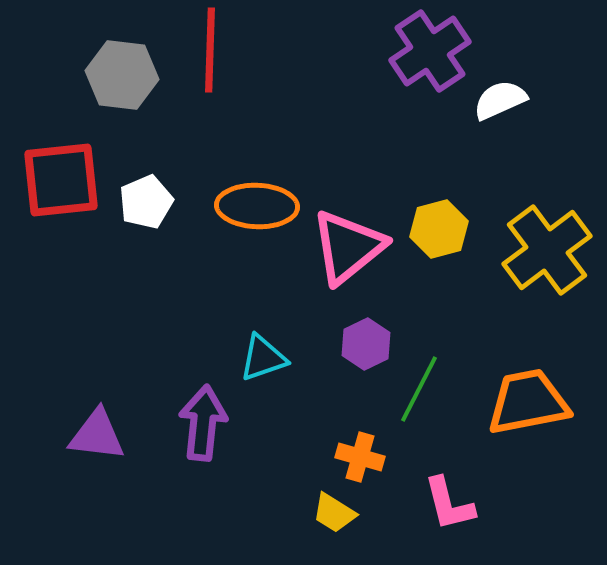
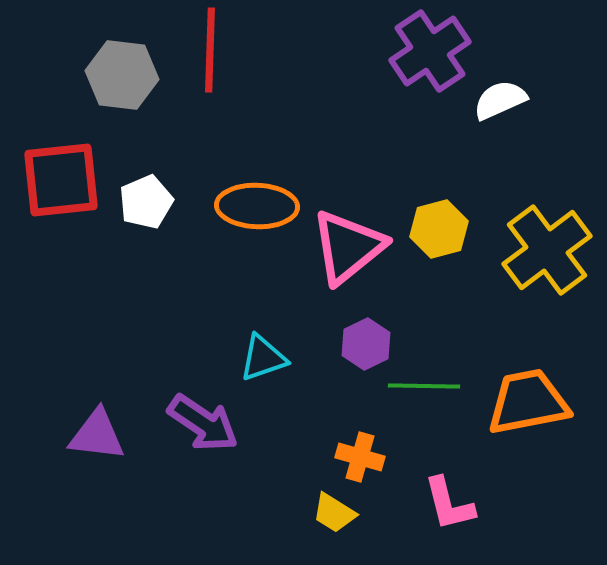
green line: moved 5 px right, 3 px up; rotated 64 degrees clockwise
purple arrow: rotated 118 degrees clockwise
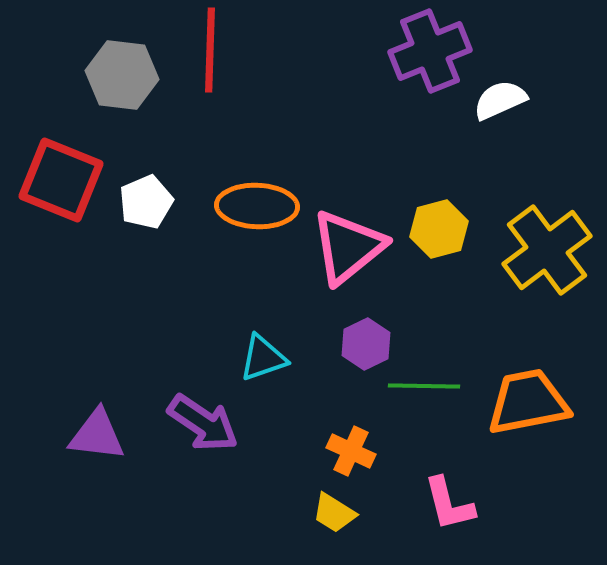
purple cross: rotated 12 degrees clockwise
red square: rotated 28 degrees clockwise
orange cross: moved 9 px left, 6 px up; rotated 9 degrees clockwise
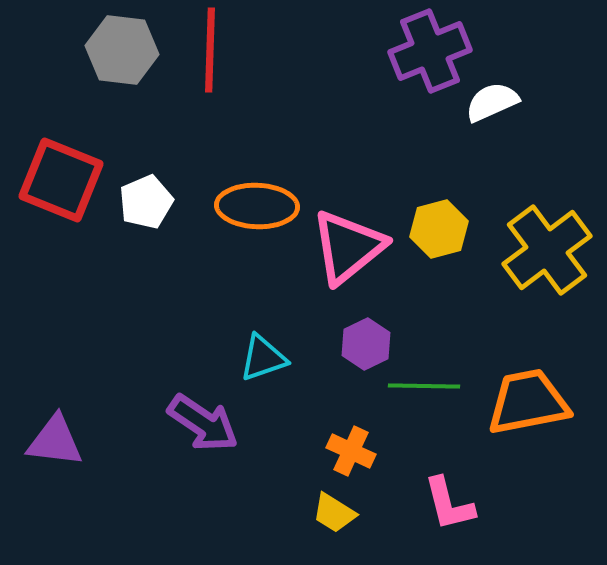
gray hexagon: moved 25 px up
white semicircle: moved 8 px left, 2 px down
purple triangle: moved 42 px left, 6 px down
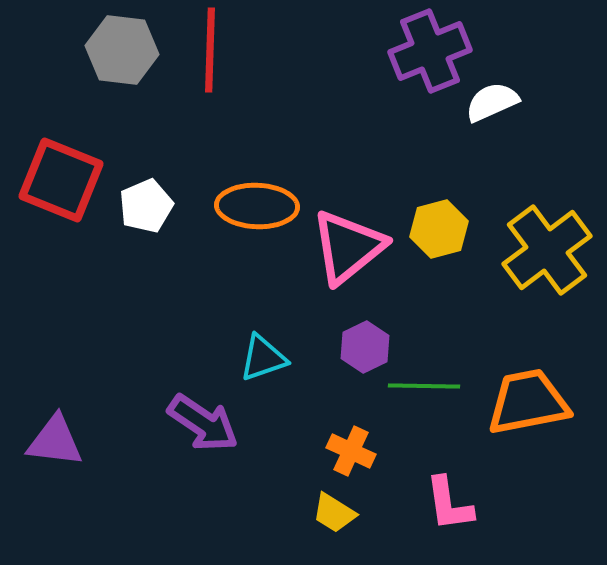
white pentagon: moved 4 px down
purple hexagon: moved 1 px left, 3 px down
pink L-shape: rotated 6 degrees clockwise
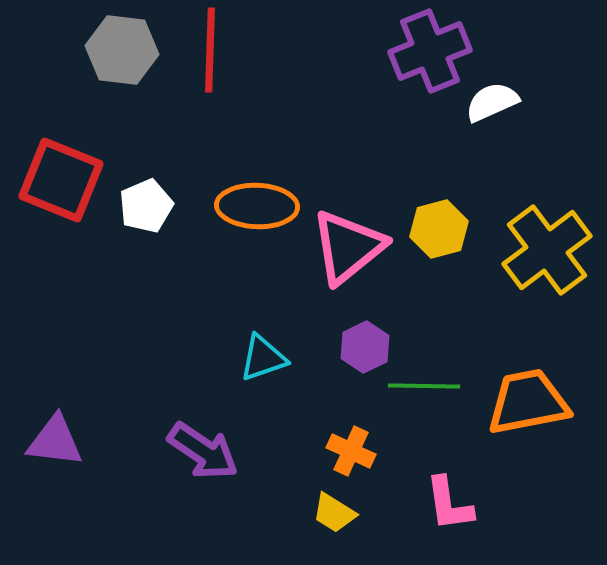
purple arrow: moved 28 px down
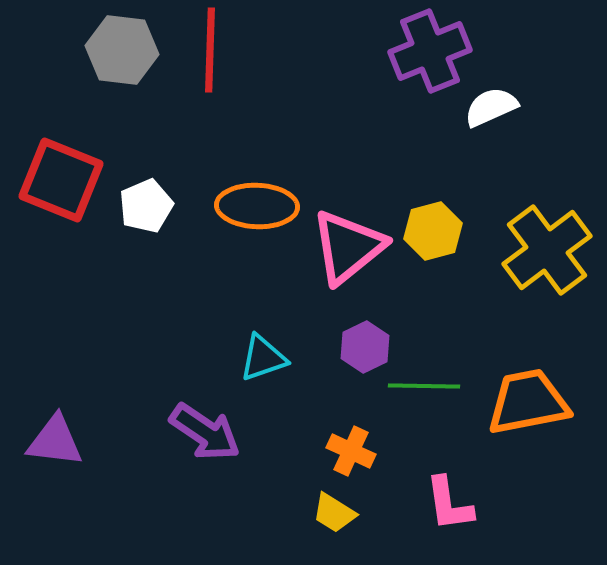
white semicircle: moved 1 px left, 5 px down
yellow hexagon: moved 6 px left, 2 px down
purple arrow: moved 2 px right, 19 px up
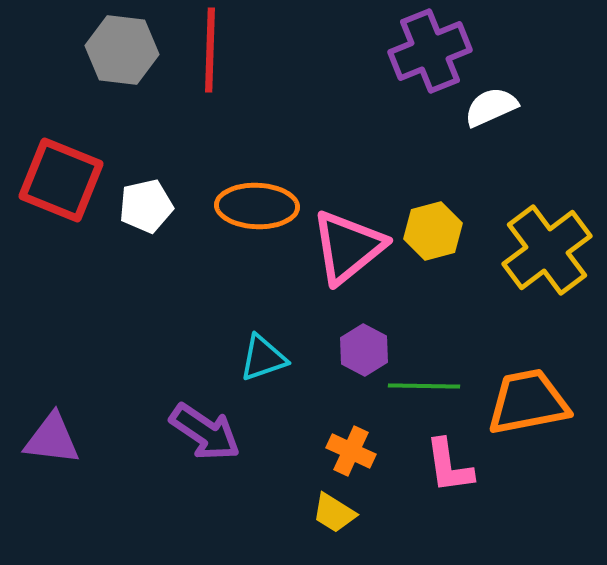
white pentagon: rotated 10 degrees clockwise
purple hexagon: moved 1 px left, 3 px down; rotated 6 degrees counterclockwise
purple triangle: moved 3 px left, 2 px up
pink L-shape: moved 38 px up
